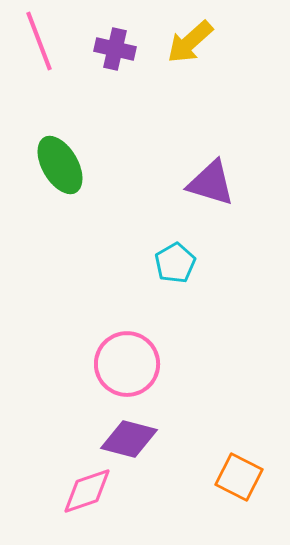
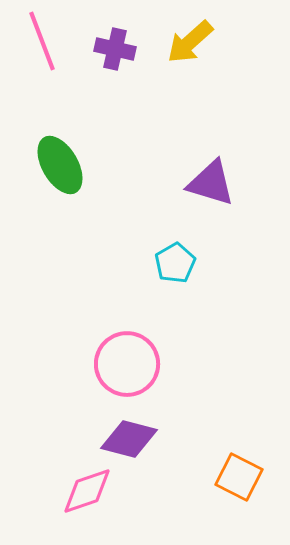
pink line: moved 3 px right
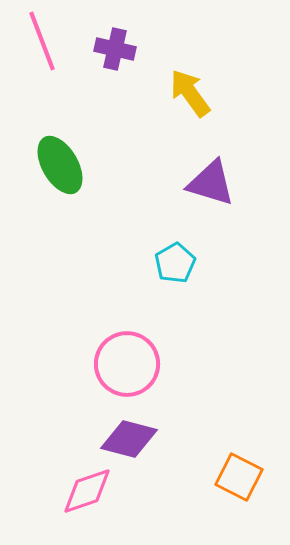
yellow arrow: moved 51 px down; rotated 96 degrees clockwise
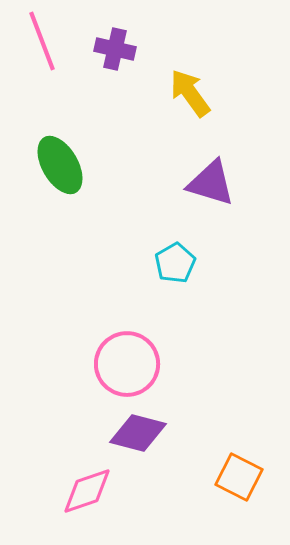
purple diamond: moved 9 px right, 6 px up
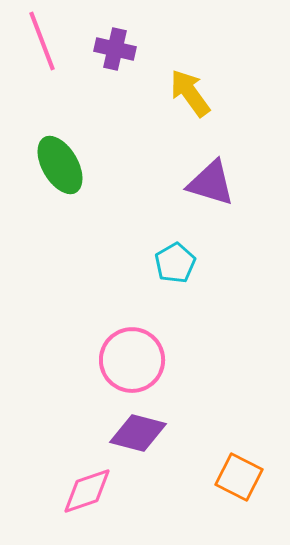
pink circle: moved 5 px right, 4 px up
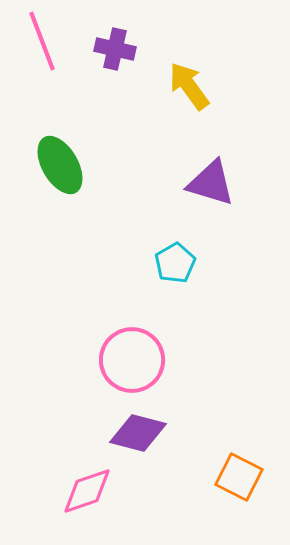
yellow arrow: moved 1 px left, 7 px up
